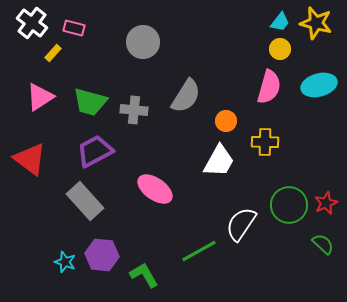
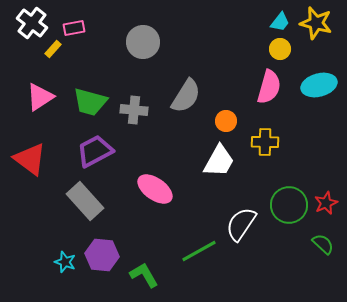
pink rectangle: rotated 25 degrees counterclockwise
yellow rectangle: moved 4 px up
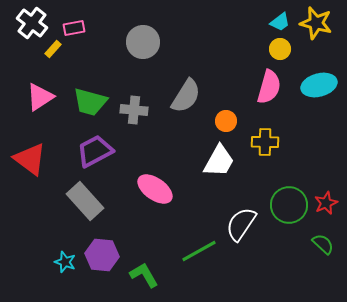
cyan trapezoid: rotated 15 degrees clockwise
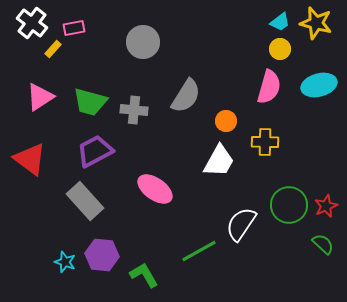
red star: moved 3 px down
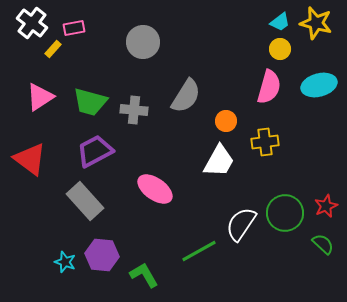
yellow cross: rotated 8 degrees counterclockwise
green circle: moved 4 px left, 8 px down
